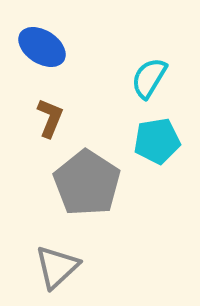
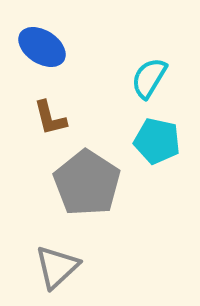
brown L-shape: rotated 144 degrees clockwise
cyan pentagon: rotated 21 degrees clockwise
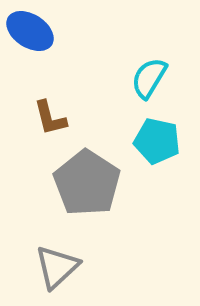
blue ellipse: moved 12 px left, 16 px up
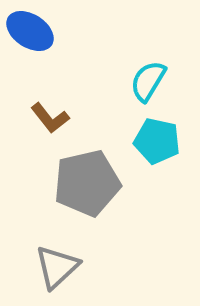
cyan semicircle: moved 1 px left, 3 px down
brown L-shape: rotated 24 degrees counterclockwise
gray pentagon: rotated 26 degrees clockwise
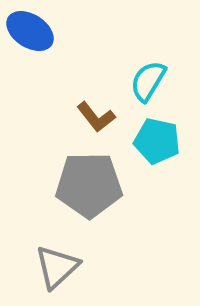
brown L-shape: moved 46 px right, 1 px up
gray pentagon: moved 2 px right, 2 px down; rotated 12 degrees clockwise
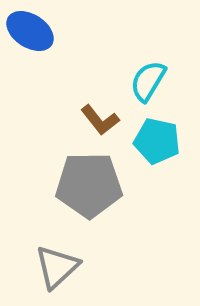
brown L-shape: moved 4 px right, 3 px down
